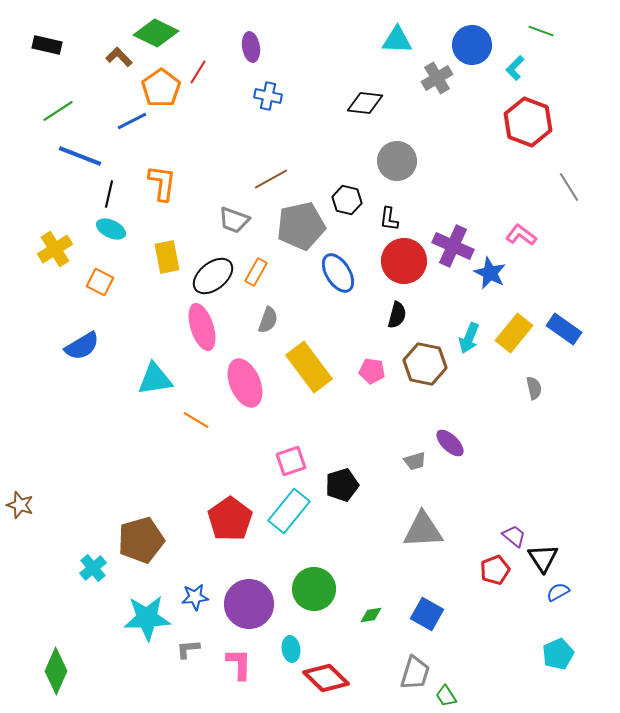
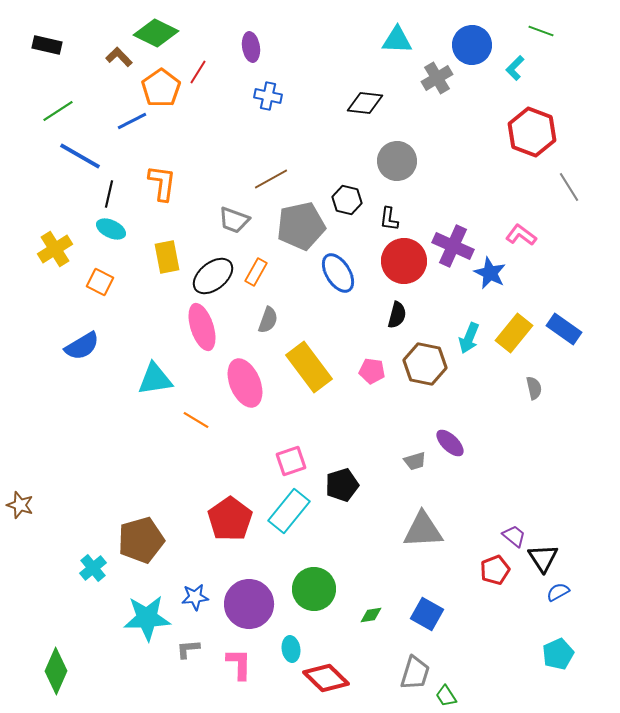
red hexagon at (528, 122): moved 4 px right, 10 px down
blue line at (80, 156): rotated 9 degrees clockwise
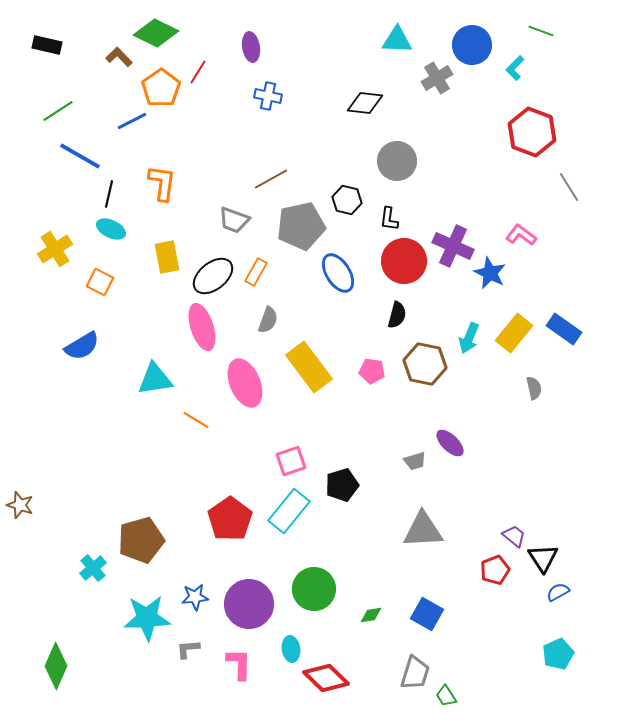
green diamond at (56, 671): moved 5 px up
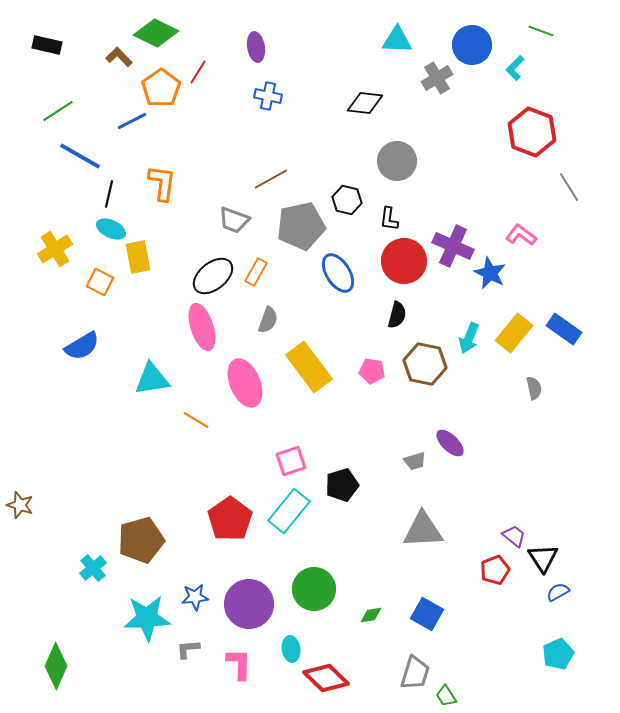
purple ellipse at (251, 47): moved 5 px right
yellow rectangle at (167, 257): moved 29 px left
cyan triangle at (155, 379): moved 3 px left
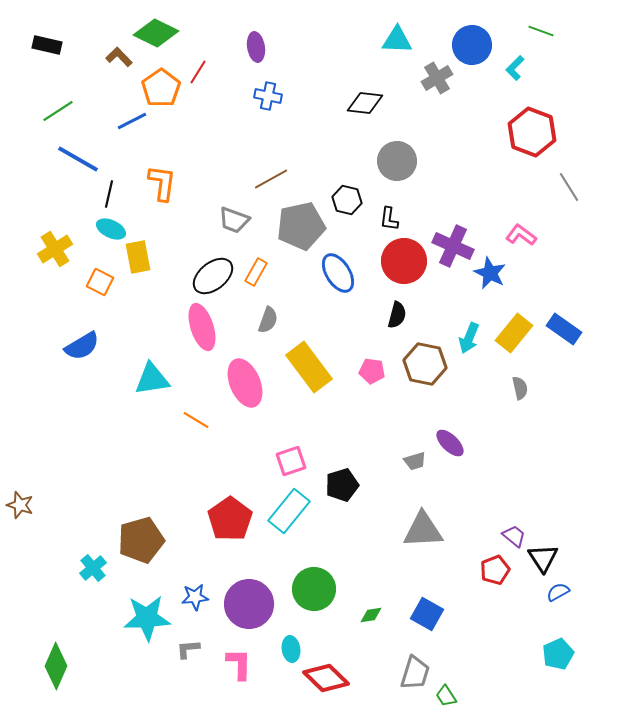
blue line at (80, 156): moved 2 px left, 3 px down
gray semicircle at (534, 388): moved 14 px left
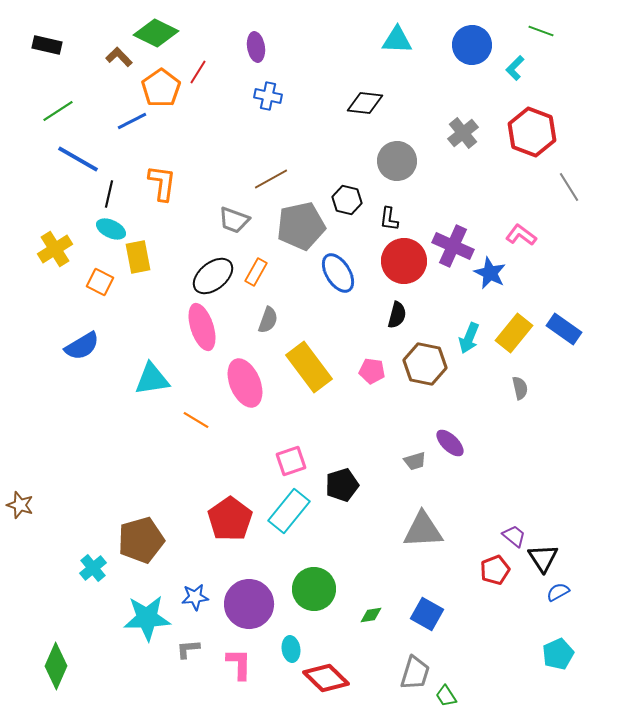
gray cross at (437, 78): moved 26 px right, 55 px down; rotated 8 degrees counterclockwise
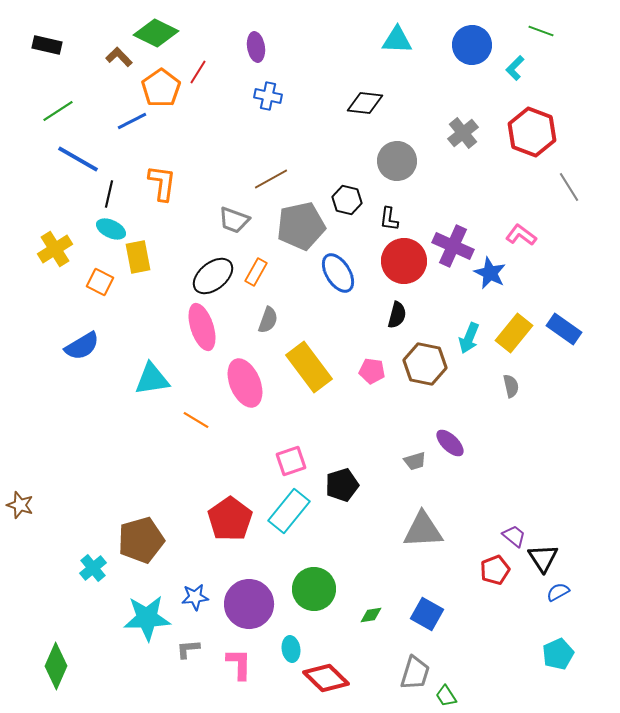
gray semicircle at (520, 388): moved 9 px left, 2 px up
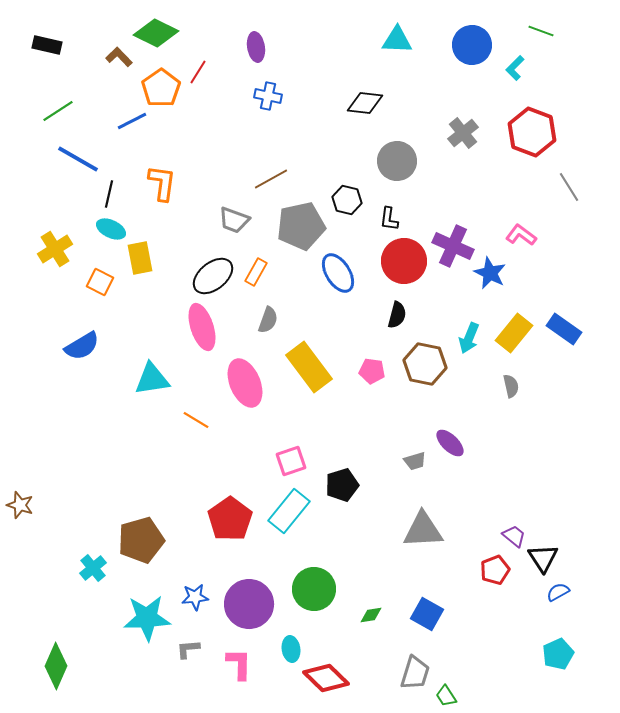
yellow rectangle at (138, 257): moved 2 px right, 1 px down
